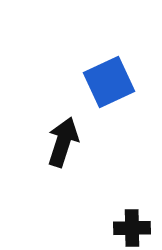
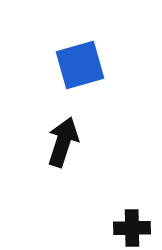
blue square: moved 29 px left, 17 px up; rotated 9 degrees clockwise
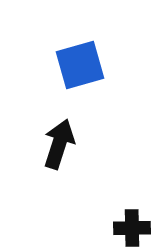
black arrow: moved 4 px left, 2 px down
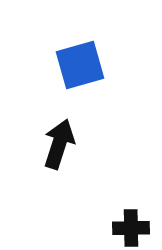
black cross: moved 1 px left
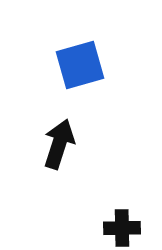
black cross: moved 9 px left
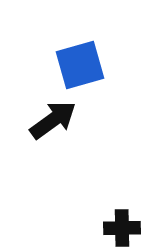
black arrow: moved 6 px left, 24 px up; rotated 36 degrees clockwise
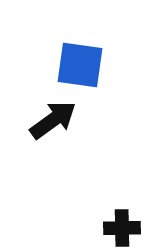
blue square: rotated 24 degrees clockwise
